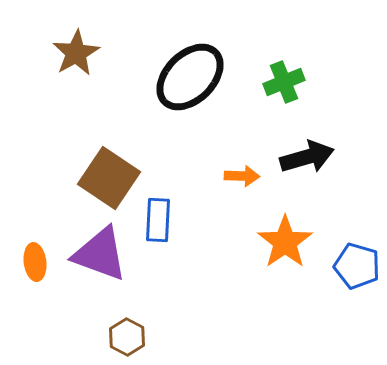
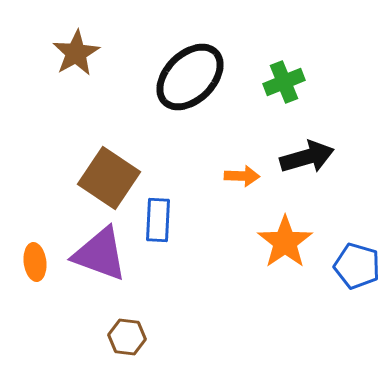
brown hexagon: rotated 21 degrees counterclockwise
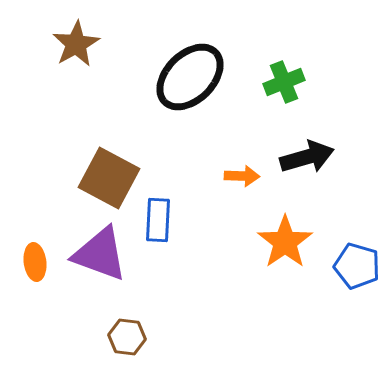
brown star: moved 9 px up
brown square: rotated 6 degrees counterclockwise
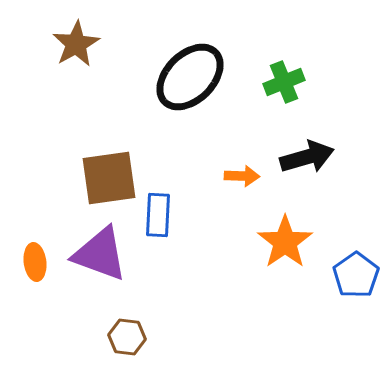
brown square: rotated 36 degrees counterclockwise
blue rectangle: moved 5 px up
blue pentagon: moved 1 px left, 9 px down; rotated 21 degrees clockwise
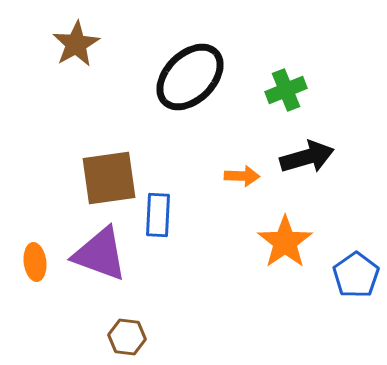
green cross: moved 2 px right, 8 px down
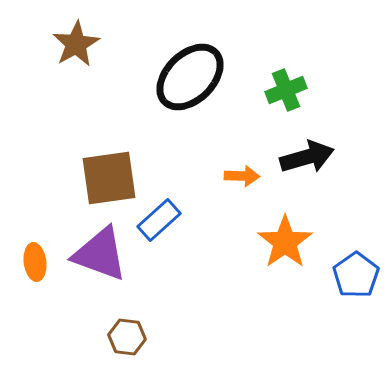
blue rectangle: moved 1 px right, 5 px down; rotated 45 degrees clockwise
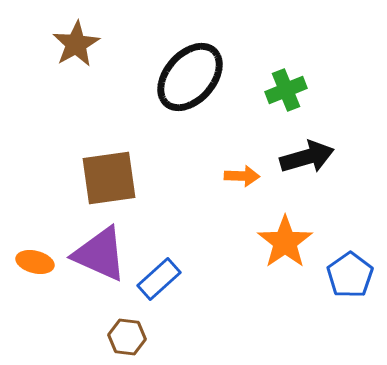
black ellipse: rotated 4 degrees counterclockwise
blue rectangle: moved 59 px down
purple triangle: rotated 4 degrees clockwise
orange ellipse: rotated 69 degrees counterclockwise
blue pentagon: moved 6 px left
